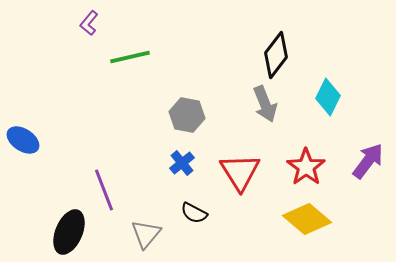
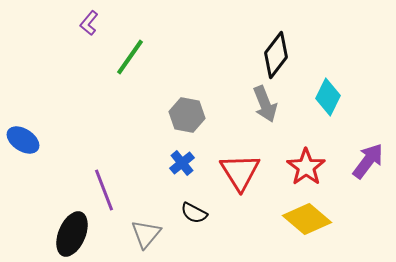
green line: rotated 42 degrees counterclockwise
black ellipse: moved 3 px right, 2 px down
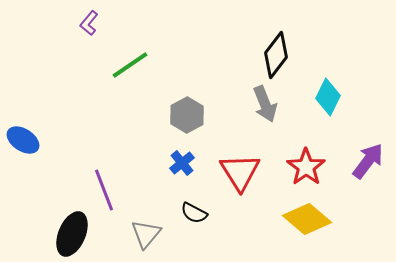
green line: moved 8 px down; rotated 21 degrees clockwise
gray hexagon: rotated 20 degrees clockwise
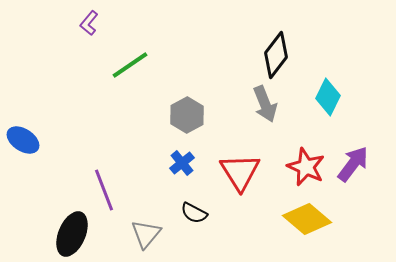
purple arrow: moved 15 px left, 3 px down
red star: rotated 12 degrees counterclockwise
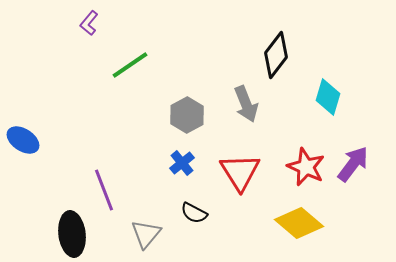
cyan diamond: rotated 9 degrees counterclockwise
gray arrow: moved 19 px left
yellow diamond: moved 8 px left, 4 px down
black ellipse: rotated 30 degrees counterclockwise
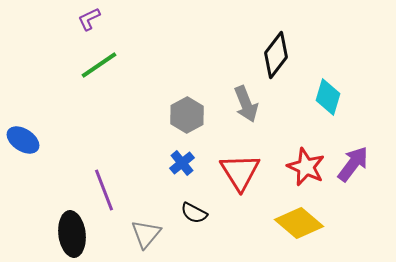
purple L-shape: moved 4 px up; rotated 25 degrees clockwise
green line: moved 31 px left
